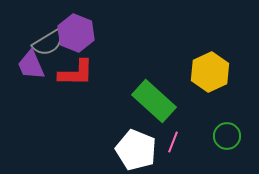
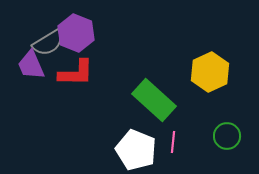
green rectangle: moved 1 px up
pink line: rotated 15 degrees counterclockwise
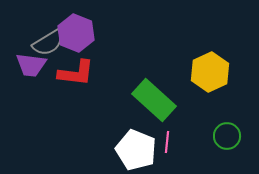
purple trapezoid: rotated 60 degrees counterclockwise
red L-shape: rotated 6 degrees clockwise
pink line: moved 6 px left
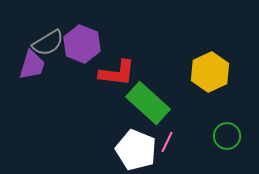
purple hexagon: moved 6 px right, 11 px down
purple trapezoid: moved 1 px right; rotated 80 degrees counterclockwise
red L-shape: moved 41 px right
green rectangle: moved 6 px left, 3 px down
pink line: rotated 20 degrees clockwise
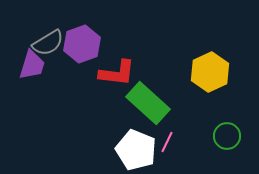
purple hexagon: rotated 18 degrees clockwise
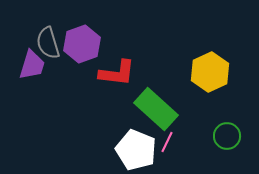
gray semicircle: rotated 104 degrees clockwise
green rectangle: moved 8 px right, 6 px down
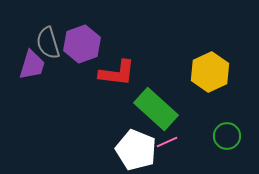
pink line: rotated 40 degrees clockwise
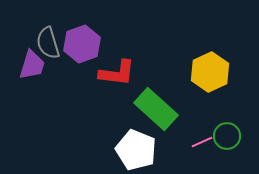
pink line: moved 35 px right
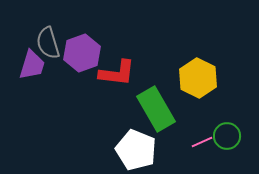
purple hexagon: moved 9 px down
yellow hexagon: moved 12 px left, 6 px down; rotated 9 degrees counterclockwise
green rectangle: rotated 18 degrees clockwise
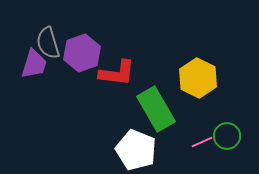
purple trapezoid: moved 2 px right, 1 px up
